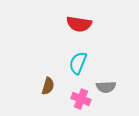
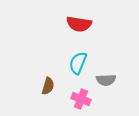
gray semicircle: moved 7 px up
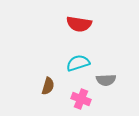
cyan semicircle: rotated 50 degrees clockwise
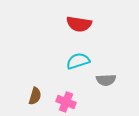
cyan semicircle: moved 2 px up
brown semicircle: moved 13 px left, 10 px down
pink cross: moved 15 px left, 3 px down
